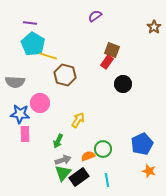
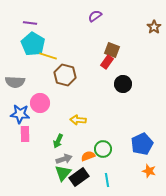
yellow arrow: rotated 119 degrees counterclockwise
gray arrow: moved 1 px right, 1 px up
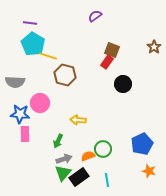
brown star: moved 20 px down
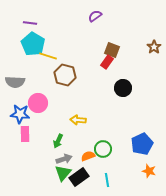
black circle: moved 4 px down
pink circle: moved 2 px left
